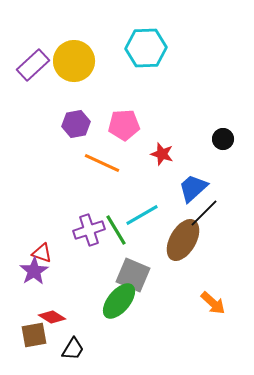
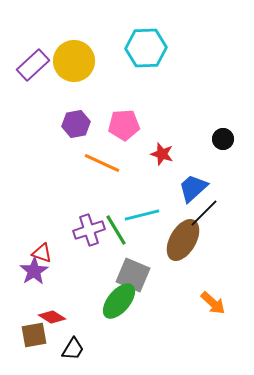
cyan line: rotated 16 degrees clockwise
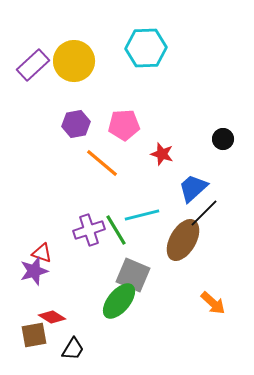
orange line: rotated 15 degrees clockwise
purple star: rotated 16 degrees clockwise
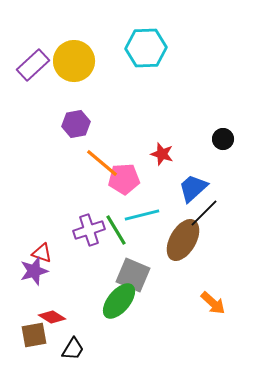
pink pentagon: moved 54 px down
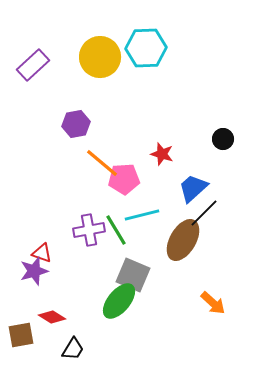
yellow circle: moved 26 px right, 4 px up
purple cross: rotated 8 degrees clockwise
brown square: moved 13 px left
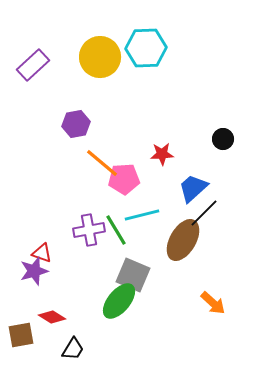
red star: rotated 20 degrees counterclockwise
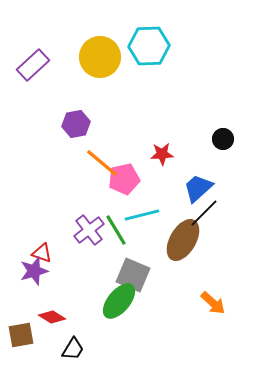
cyan hexagon: moved 3 px right, 2 px up
pink pentagon: rotated 8 degrees counterclockwise
blue trapezoid: moved 5 px right
purple cross: rotated 28 degrees counterclockwise
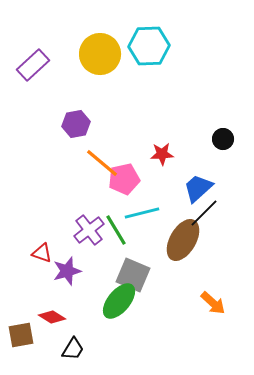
yellow circle: moved 3 px up
cyan line: moved 2 px up
purple star: moved 33 px right
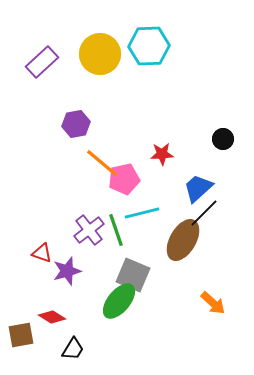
purple rectangle: moved 9 px right, 3 px up
green line: rotated 12 degrees clockwise
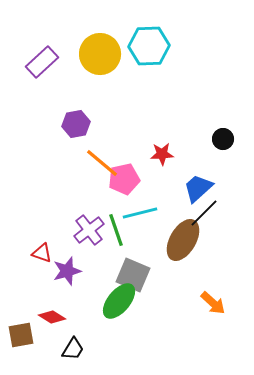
cyan line: moved 2 px left
